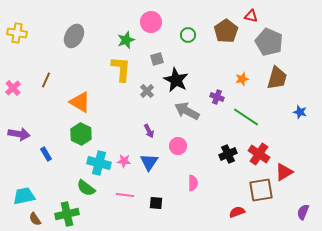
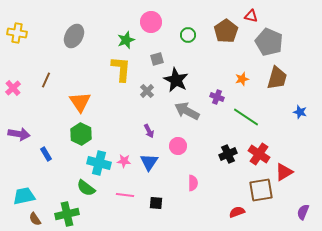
orange triangle at (80, 102): rotated 25 degrees clockwise
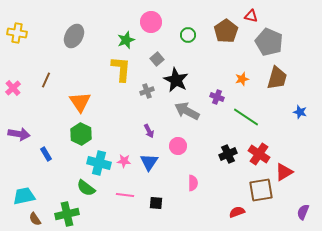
gray square at (157, 59): rotated 24 degrees counterclockwise
gray cross at (147, 91): rotated 24 degrees clockwise
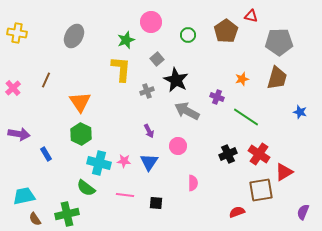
gray pentagon at (269, 42): moved 10 px right; rotated 24 degrees counterclockwise
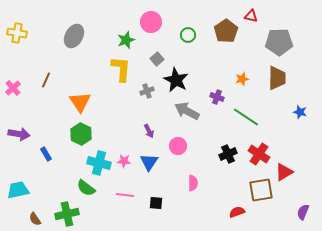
brown trapezoid at (277, 78): rotated 15 degrees counterclockwise
cyan trapezoid at (24, 196): moved 6 px left, 6 px up
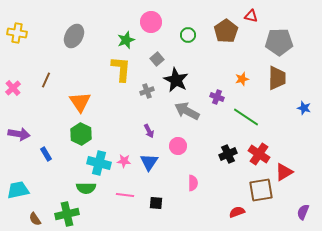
blue star at (300, 112): moved 4 px right, 4 px up
green semicircle at (86, 188): rotated 36 degrees counterclockwise
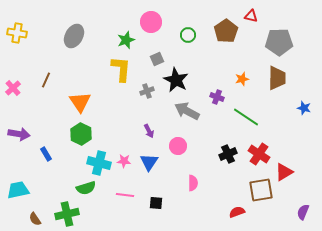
gray square at (157, 59): rotated 16 degrees clockwise
green semicircle at (86, 188): rotated 18 degrees counterclockwise
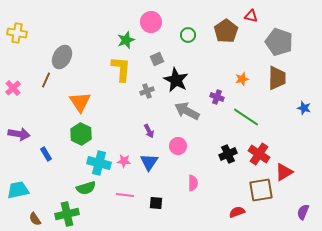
gray ellipse at (74, 36): moved 12 px left, 21 px down
gray pentagon at (279, 42): rotated 20 degrees clockwise
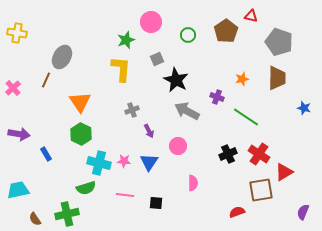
gray cross at (147, 91): moved 15 px left, 19 px down
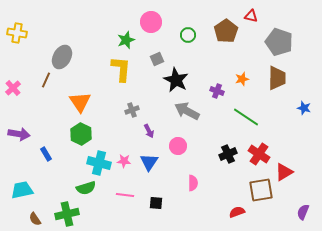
purple cross at (217, 97): moved 6 px up
cyan trapezoid at (18, 190): moved 4 px right
